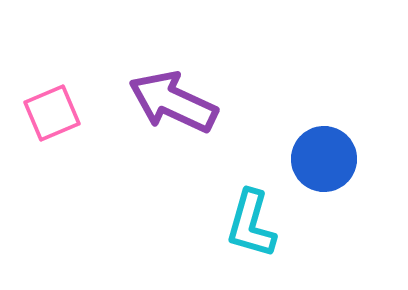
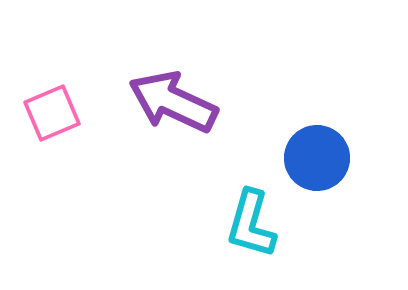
blue circle: moved 7 px left, 1 px up
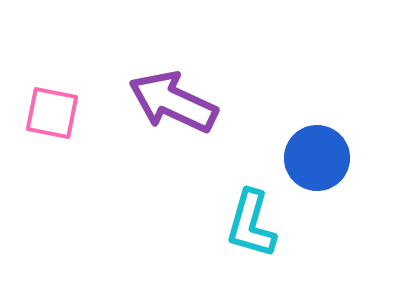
pink square: rotated 34 degrees clockwise
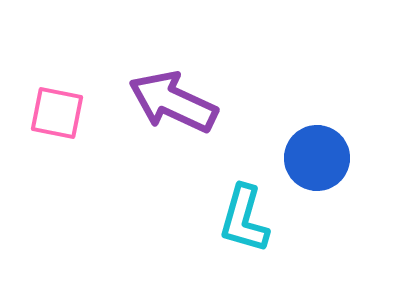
pink square: moved 5 px right
cyan L-shape: moved 7 px left, 5 px up
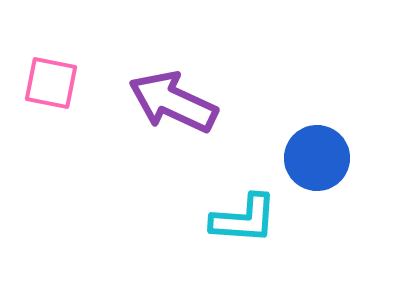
pink square: moved 6 px left, 30 px up
cyan L-shape: rotated 102 degrees counterclockwise
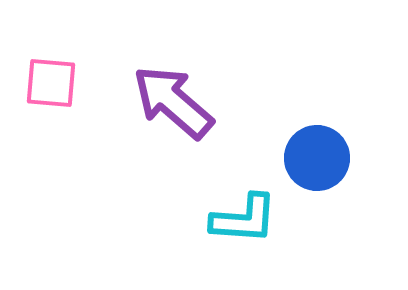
pink square: rotated 6 degrees counterclockwise
purple arrow: rotated 16 degrees clockwise
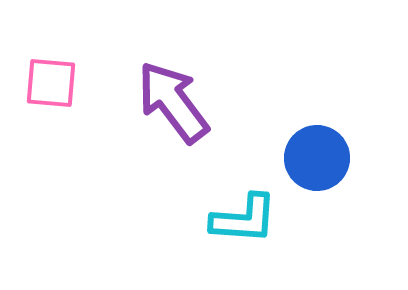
purple arrow: rotated 12 degrees clockwise
